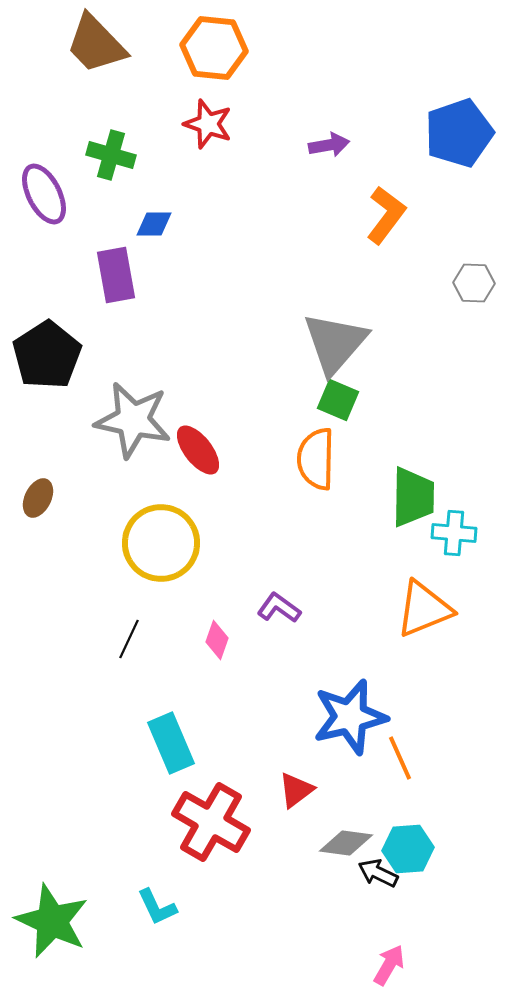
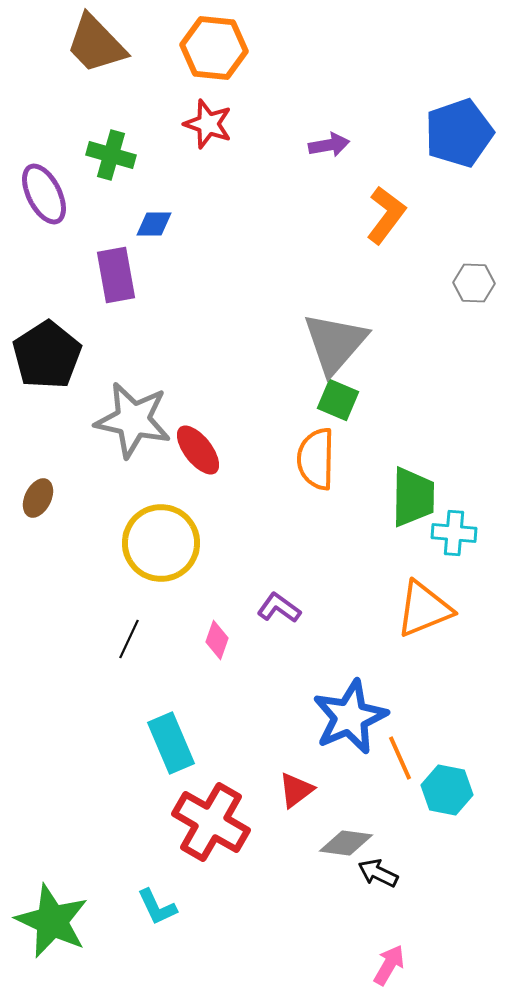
blue star: rotated 10 degrees counterclockwise
cyan hexagon: moved 39 px right, 59 px up; rotated 15 degrees clockwise
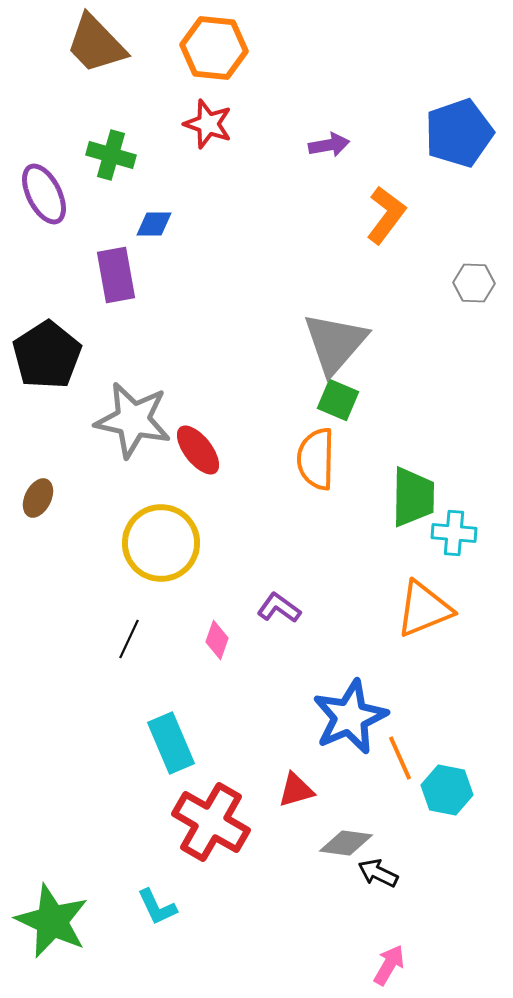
red triangle: rotated 21 degrees clockwise
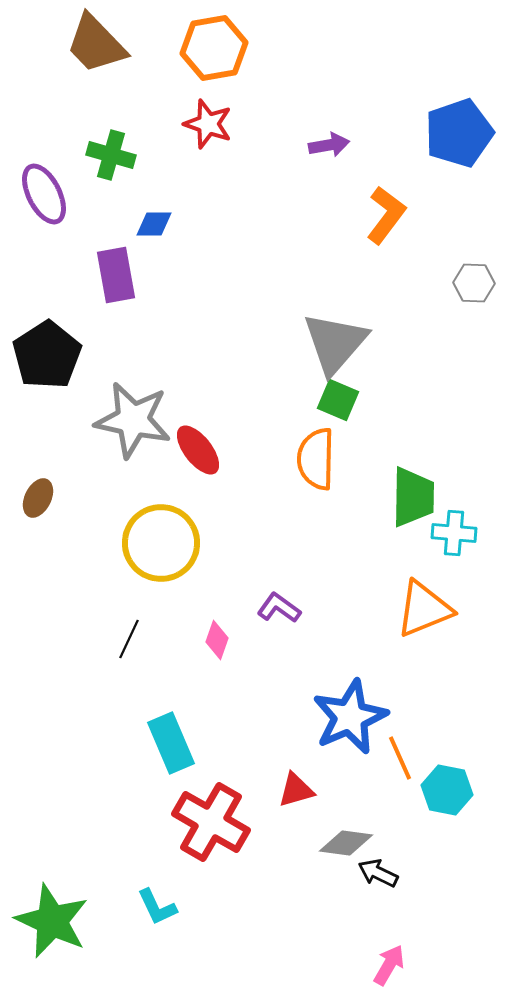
orange hexagon: rotated 16 degrees counterclockwise
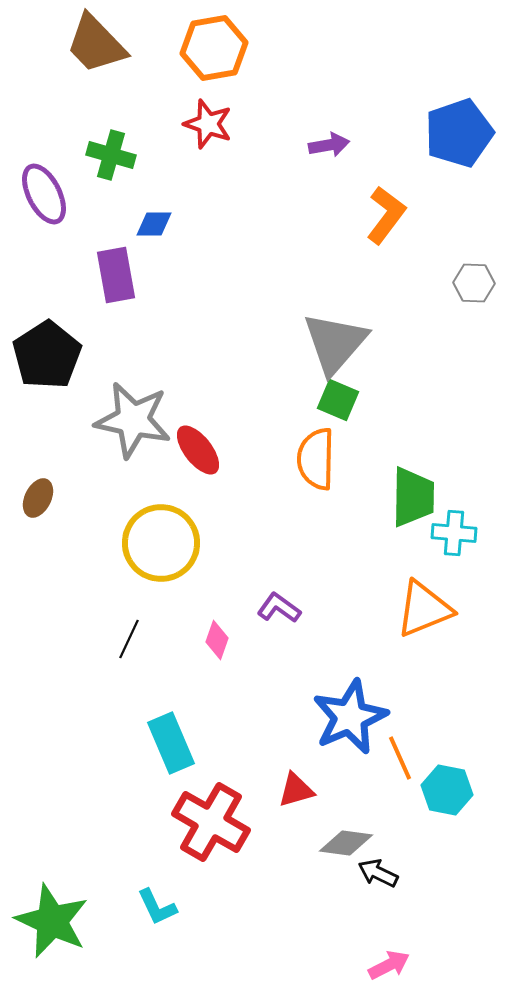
pink arrow: rotated 33 degrees clockwise
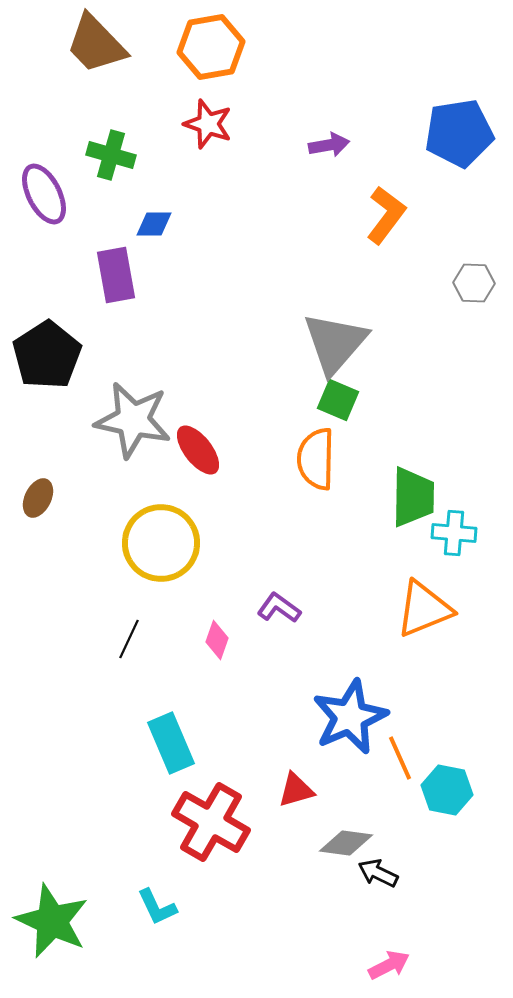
orange hexagon: moved 3 px left, 1 px up
blue pentagon: rotated 10 degrees clockwise
